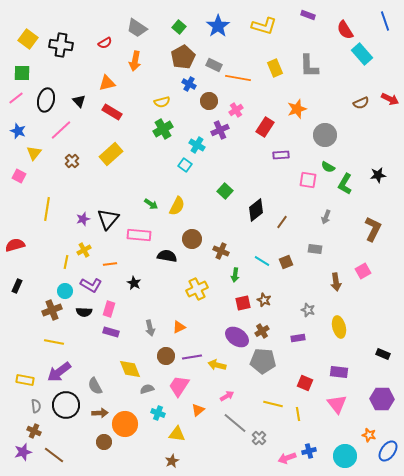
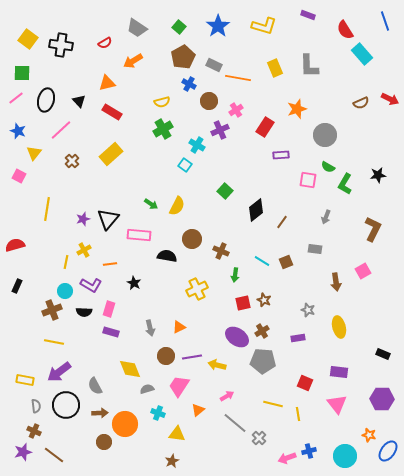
orange arrow at (135, 61): moved 2 px left; rotated 48 degrees clockwise
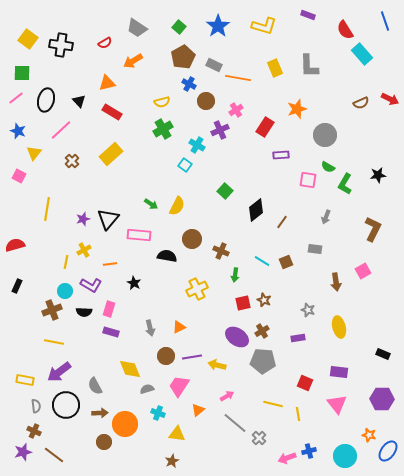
brown circle at (209, 101): moved 3 px left
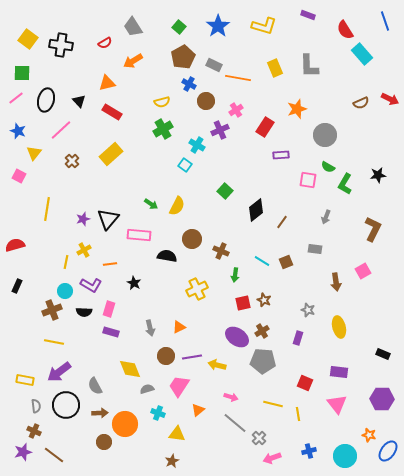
gray trapezoid at (137, 28): moved 4 px left, 1 px up; rotated 25 degrees clockwise
purple rectangle at (298, 338): rotated 64 degrees counterclockwise
pink arrow at (227, 396): moved 4 px right, 1 px down; rotated 48 degrees clockwise
pink arrow at (287, 458): moved 15 px left
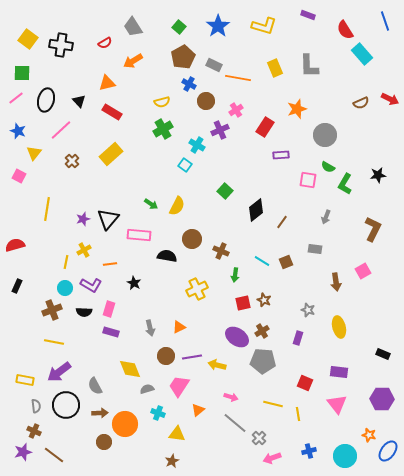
cyan circle at (65, 291): moved 3 px up
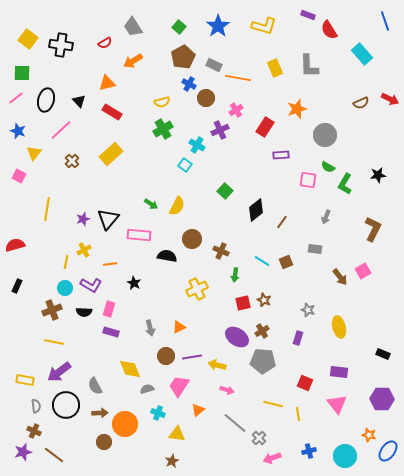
red semicircle at (345, 30): moved 16 px left
brown circle at (206, 101): moved 3 px up
brown arrow at (336, 282): moved 4 px right, 5 px up; rotated 30 degrees counterclockwise
pink arrow at (231, 397): moved 4 px left, 7 px up
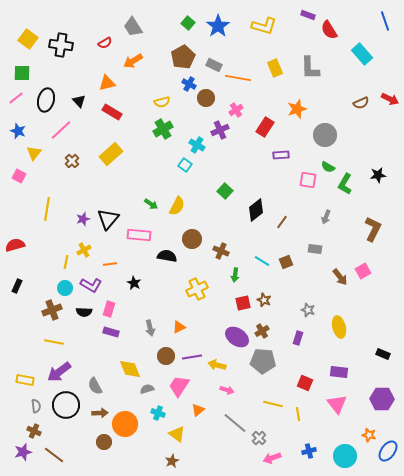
green square at (179, 27): moved 9 px right, 4 px up
gray L-shape at (309, 66): moved 1 px right, 2 px down
yellow triangle at (177, 434): rotated 30 degrees clockwise
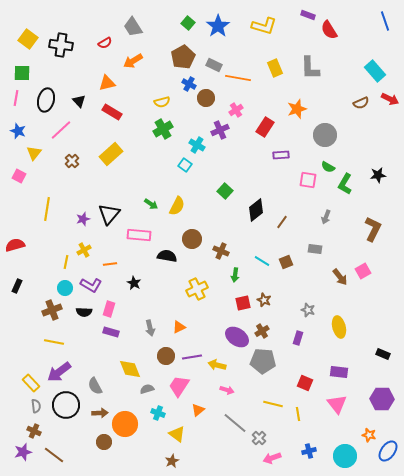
cyan rectangle at (362, 54): moved 13 px right, 17 px down
pink line at (16, 98): rotated 42 degrees counterclockwise
black triangle at (108, 219): moved 1 px right, 5 px up
yellow rectangle at (25, 380): moved 6 px right, 3 px down; rotated 36 degrees clockwise
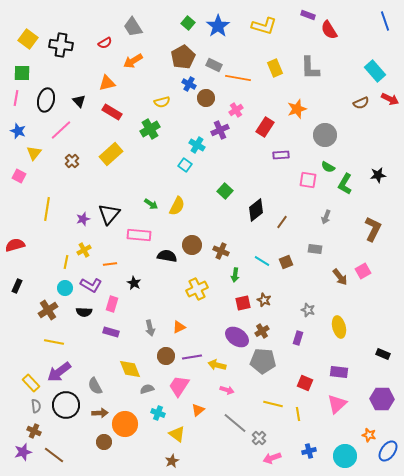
green cross at (163, 129): moved 13 px left
brown circle at (192, 239): moved 6 px down
pink rectangle at (109, 309): moved 3 px right, 5 px up
brown cross at (52, 310): moved 4 px left; rotated 12 degrees counterclockwise
pink triangle at (337, 404): rotated 25 degrees clockwise
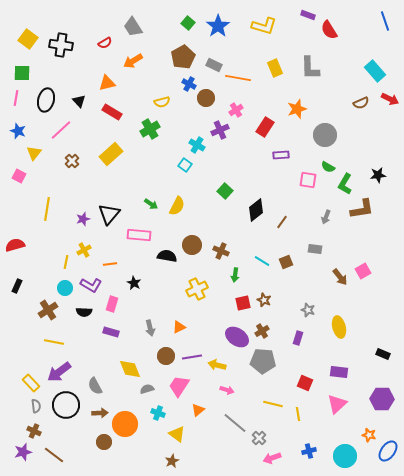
brown L-shape at (373, 229): moved 11 px left, 20 px up; rotated 55 degrees clockwise
